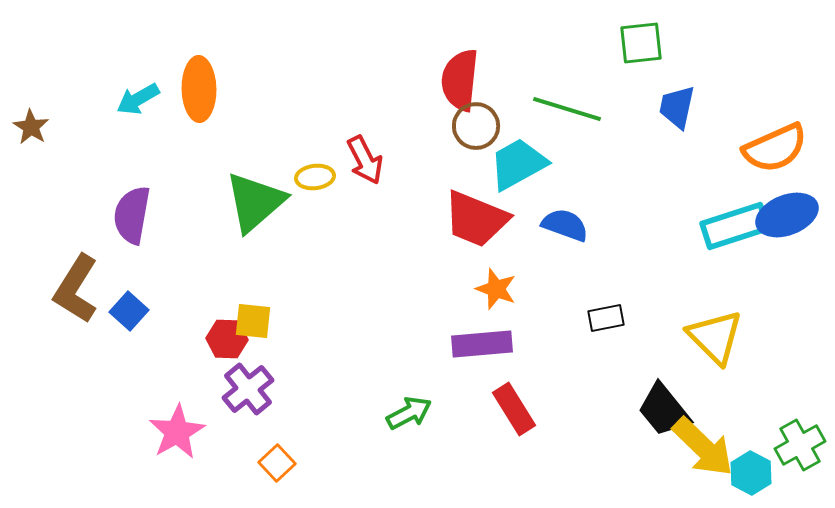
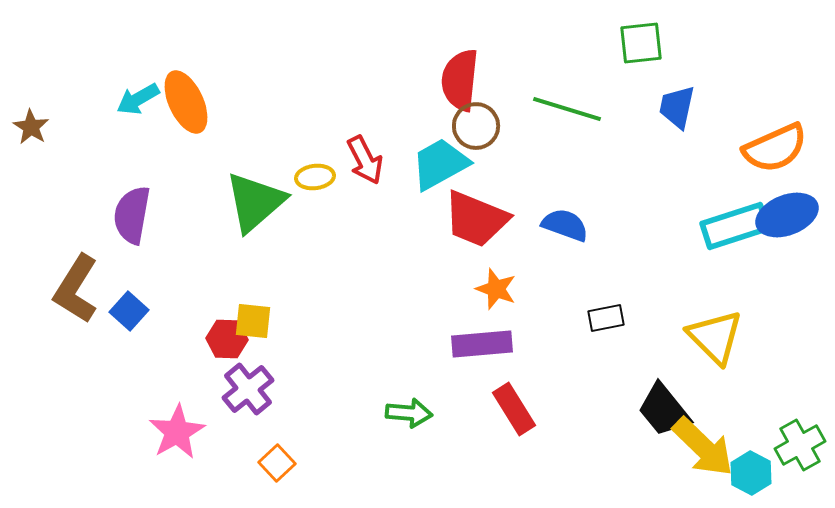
orange ellipse: moved 13 px left, 13 px down; rotated 24 degrees counterclockwise
cyan trapezoid: moved 78 px left
green arrow: rotated 33 degrees clockwise
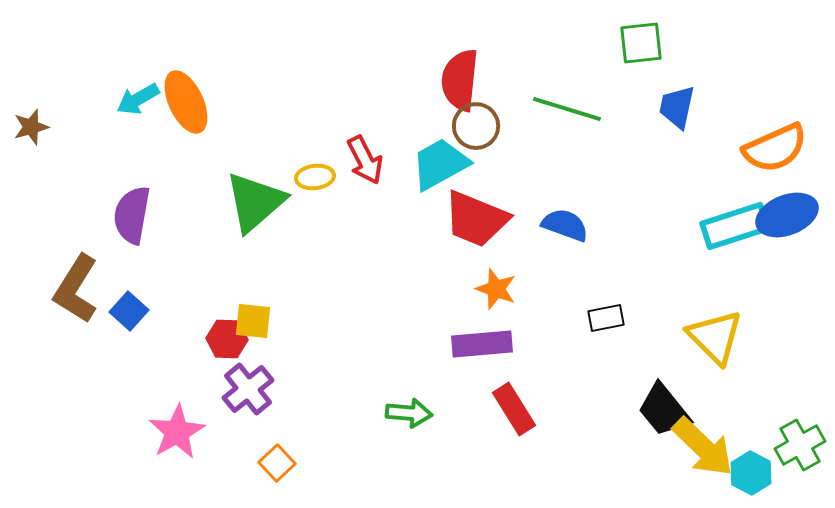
brown star: rotated 24 degrees clockwise
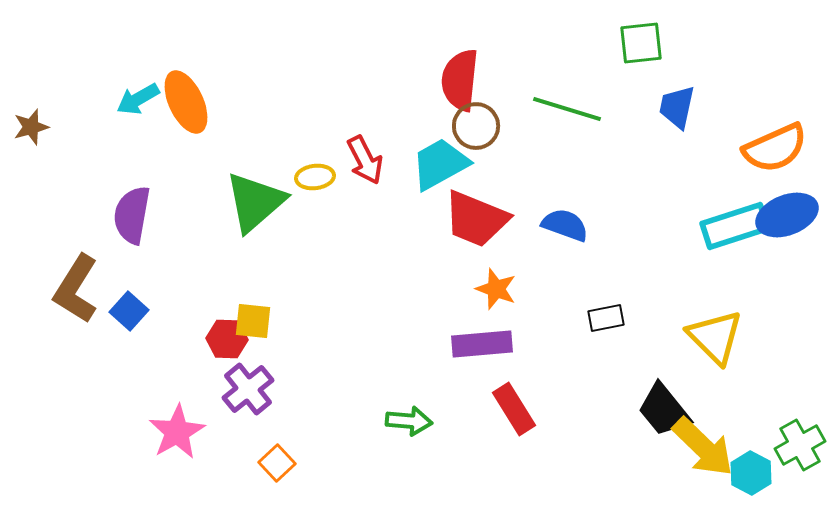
green arrow: moved 8 px down
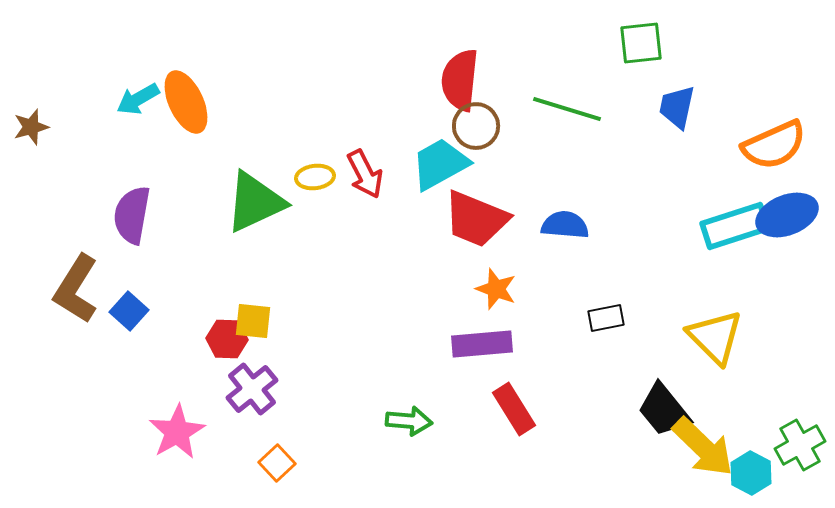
orange semicircle: moved 1 px left, 3 px up
red arrow: moved 14 px down
green triangle: rotated 16 degrees clockwise
blue semicircle: rotated 15 degrees counterclockwise
purple cross: moved 4 px right
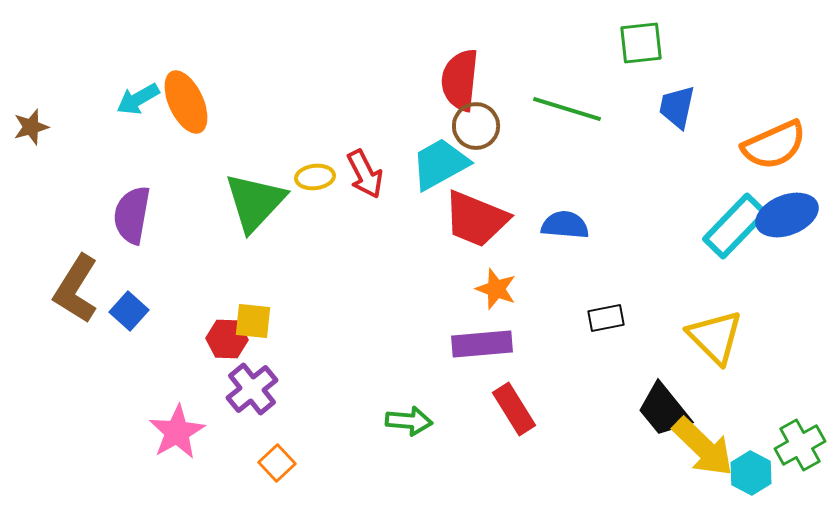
green triangle: rotated 22 degrees counterclockwise
cyan rectangle: rotated 28 degrees counterclockwise
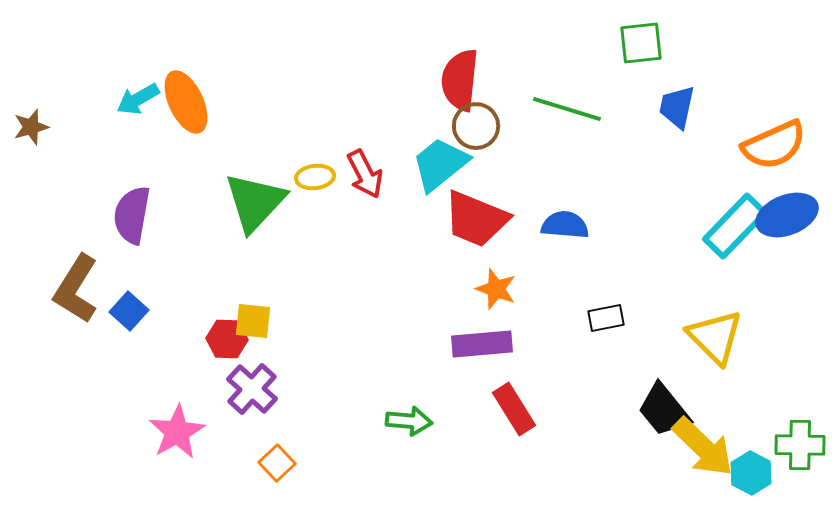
cyan trapezoid: rotated 10 degrees counterclockwise
purple cross: rotated 9 degrees counterclockwise
green cross: rotated 30 degrees clockwise
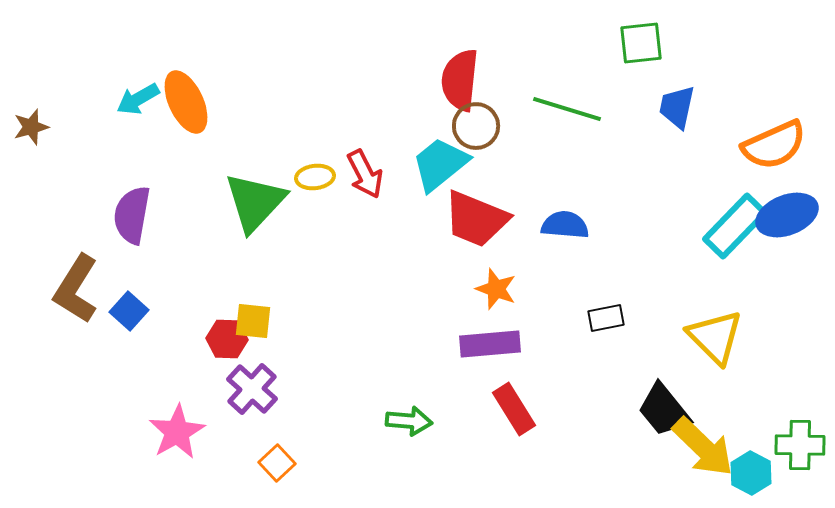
purple rectangle: moved 8 px right
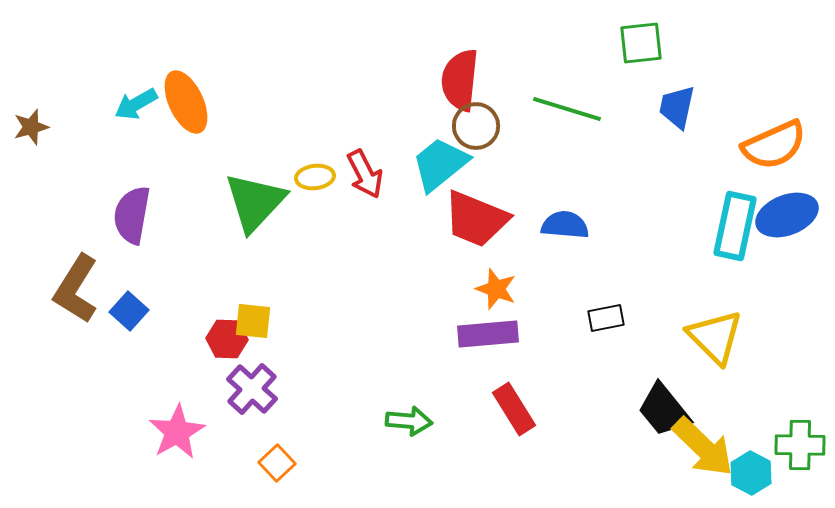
cyan arrow: moved 2 px left, 5 px down
cyan rectangle: rotated 32 degrees counterclockwise
purple rectangle: moved 2 px left, 10 px up
